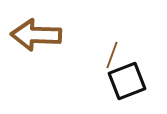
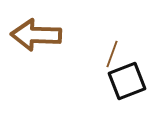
brown line: moved 1 px up
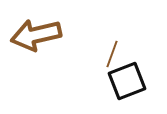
brown arrow: rotated 15 degrees counterclockwise
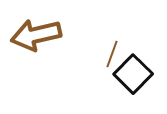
black square: moved 6 px right, 7 px up; rotated 24 degrees counterclockwise
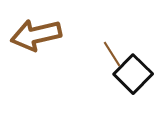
brown line: rotated 52 degrees counterclockwise
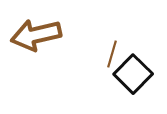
brown line: rotated 48 degrees clockwise
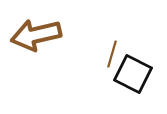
black square: rotated 18 degrees counterclockwise
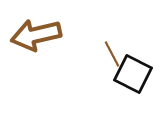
brown line: rotated 44 degrees counterclockwise
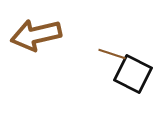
brown line: rotated 44 degrees counterclockwise
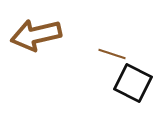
black square: moved 9 px down
